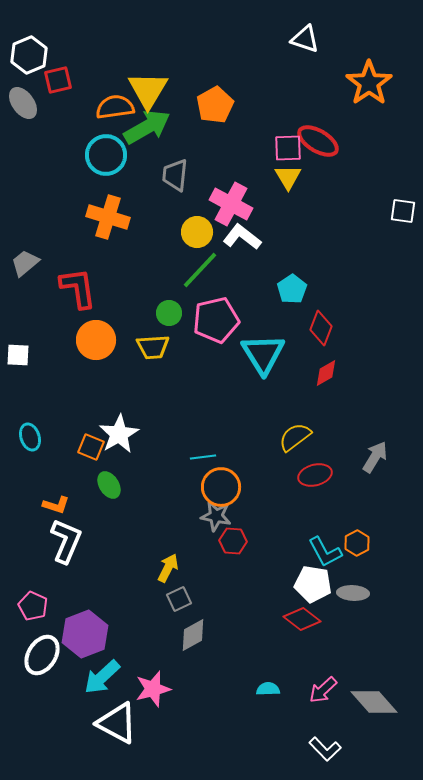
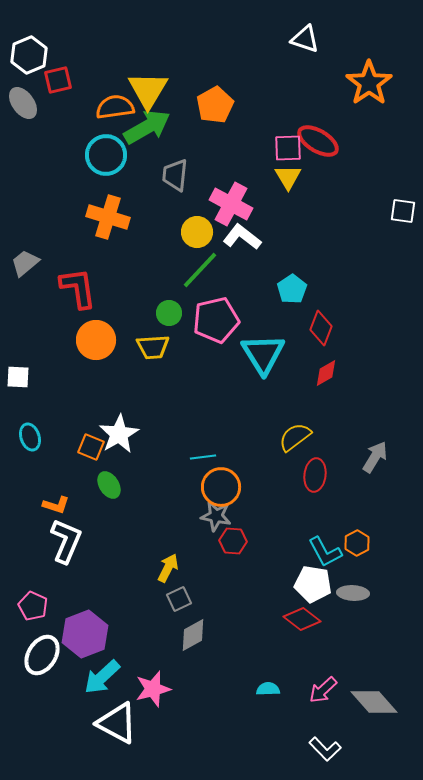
white square at (18, 355): moved 22 px down
red ellipse at (315, 475): rotated 68 degrees counterclockwise
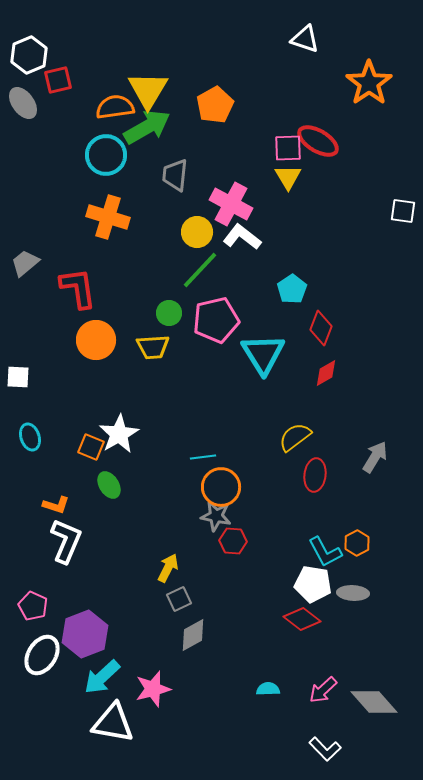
white triangle at (117, 723): moved 4 px left; rotated 18 degrees counterclockwise
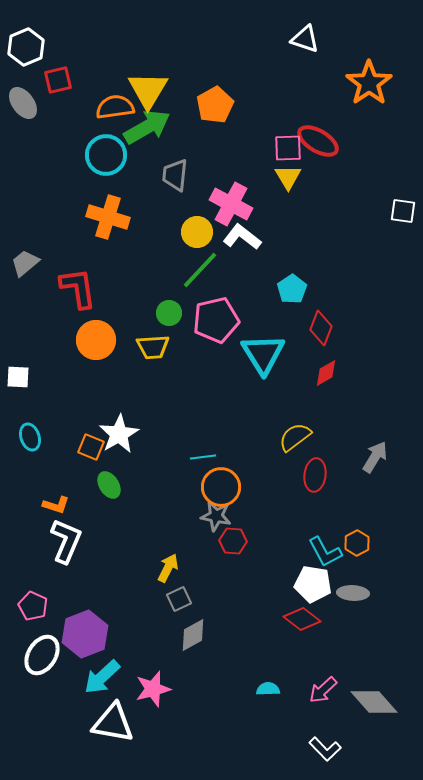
white hexagon at (29, 55): moved 3 px left, 8 px up
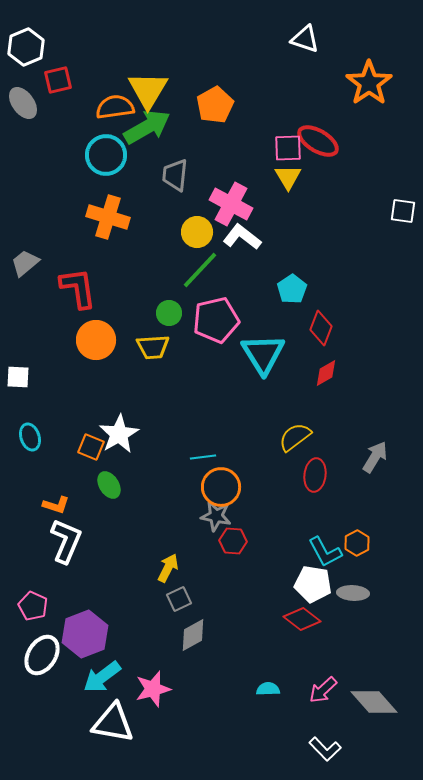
cyan arrow at (102, 677): rotated 6 degrees clockwise
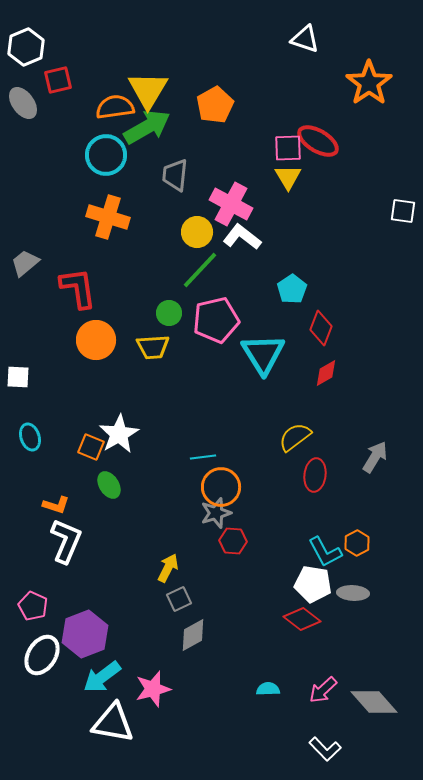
gray star at (216, 516): moved 3 px up; rotated 28 degrees counterclockwise
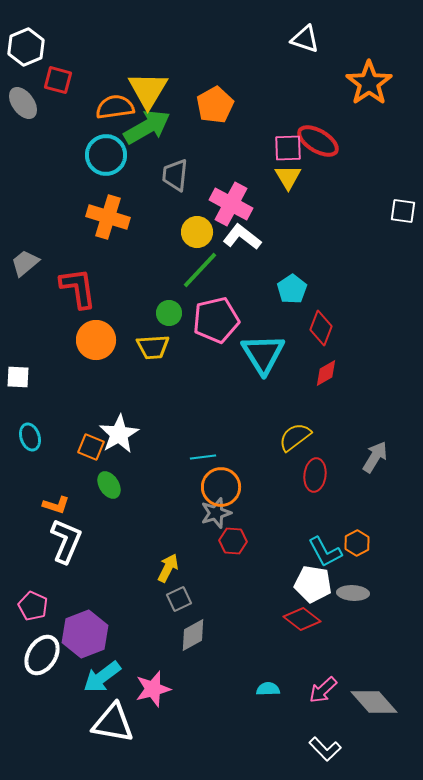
red square at (58, 80): rotated 28 degrees clockwise
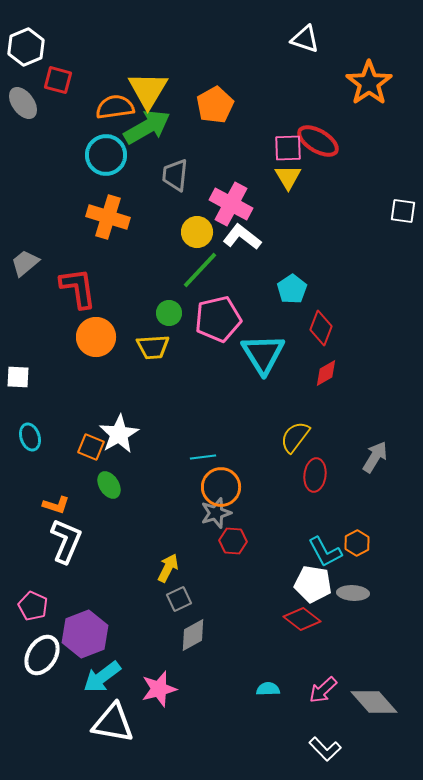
pink pentagon at (216, 320): moved 2 px right, 1 px up
orange circle at (96, 340): moved 3 px up
yellow semicircle at (295, 437): rotated 16 degrees counterclockwise
pink star at (153, 689): moved 6 px right
